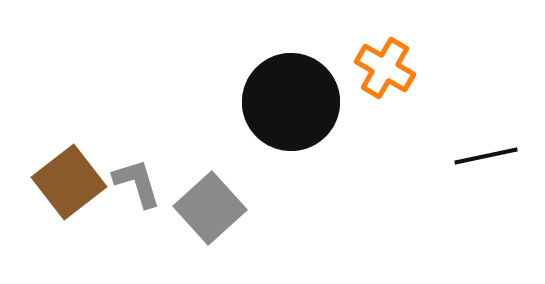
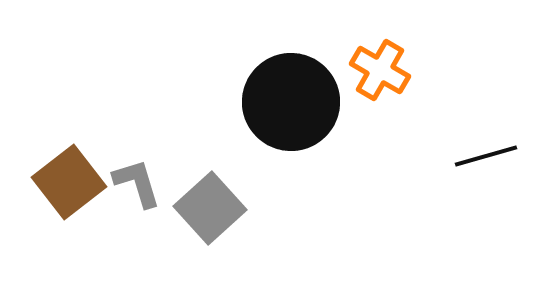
orange cross: moved 5 px left, 2 px down
black line: rotated 4 degrees counterclockwise
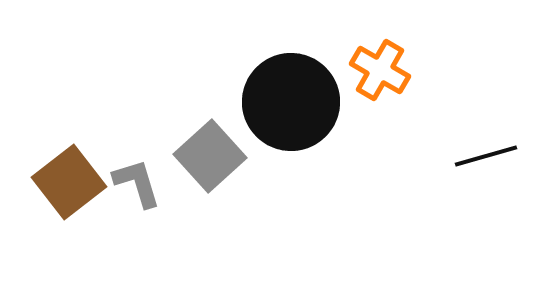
gray square: moved 52 px up
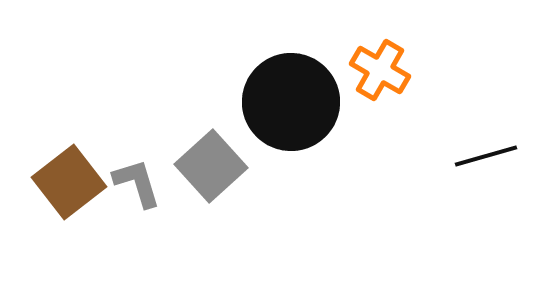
gray square: moved 1 px right, 10 px down
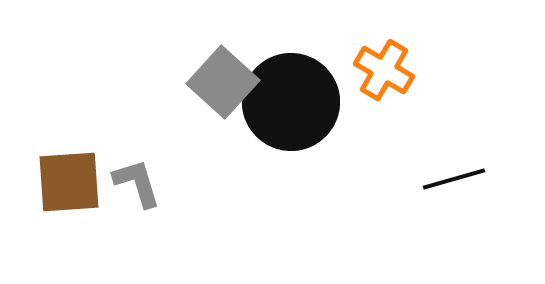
orange cross: moved 4 px right
black line: moved 32 px left, 23 px down
gray square: moved 12 px right, 84 px up; rotated 6 degrees counterclockwise
brown square: rotated 34 degrees clockwise
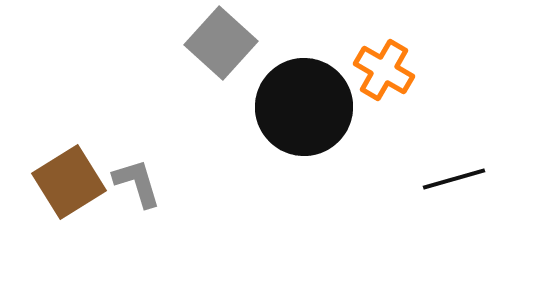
gray square: moved 2 px left, 39 px up
black circle: moved 13 px right, 5 px down
brown square: rotated 28 degrees counterclockwise
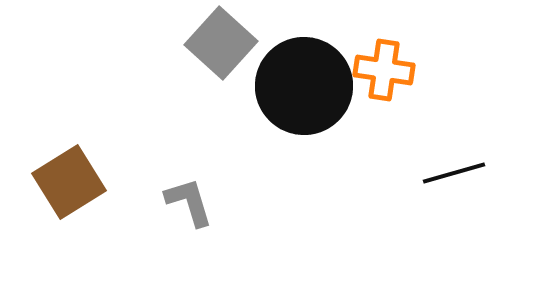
orange cross: rotated 22 degrees counterclockwise
black circle: moved 21 px up
black line: moved 6 px up
gray L-shape: moved 52 px right, 19 px down
